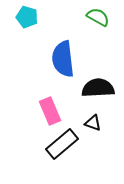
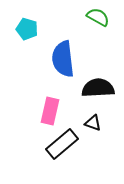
cyan pentagon: moved 12 px down
pink rectangle: rotated 36 degrees clockwise
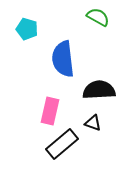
black semicircle: moved 1 px right, 2 px down
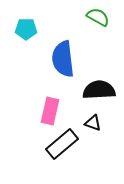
cyan pentagon: moved 1 px left; rotated 15 degrees counterclockwise
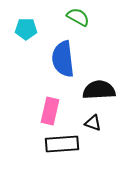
green semicircle: moved 20 px left
black rectangle: rotated 36 degrees clockwise
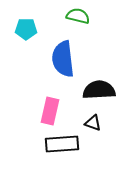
green semicircle: moved 1 px up; rotated 15 degrees counterclockwise
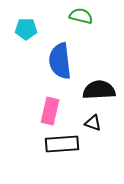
green semicircle: moved 3 px right
blue semicircle: moved 3 px left, 2 px down
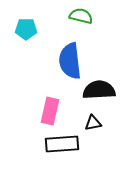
blue semicircle: moved 10 px right
black triangle: rotated 30 degrees counterclockwise
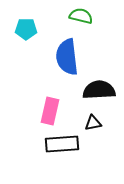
blue semicircle: moved 3 px left, 4 px up
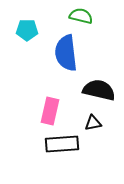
cyan pentagon: moved 1 px right, 1 px down
blue semicircle: moved 1 px left, 4 px up
black semicircle: rotated 16 degrees clockwise
